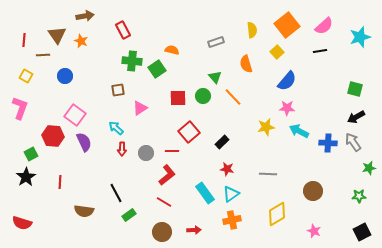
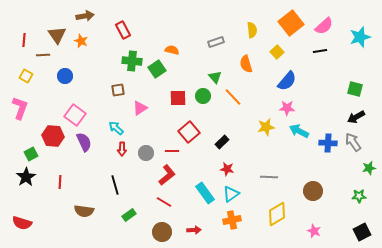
orange square at (287, 25): moved 4 px right, 2 px up
gray line at (268, 174): moved 1 px right, 3 px down
black line at (116, 193): moved 1 px left, 8 px up; rotated 12 degrees clockwise
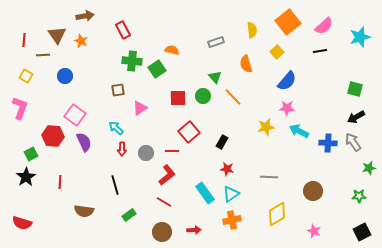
orange square at (291, 23): moved 3 px left, 1 px up
black rectangle at (222, 142): rotated 16 degrees counterclockwise
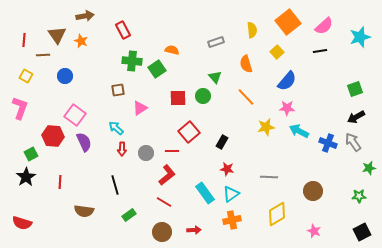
green square at (355, 89): rotated 35 degrees counterclockwise
orange line at (233, 97): moved 13 px right
blue cross at (328, 143): rotated 18 degrees clockwise
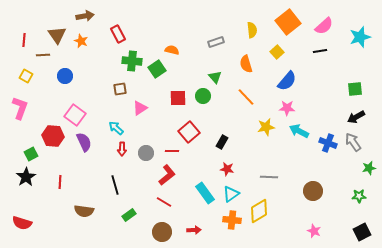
red rectangle at (123, 30): moved 5 px left, 4 px down
green square at (355, 89): rotated 14 degrees clockwise
brown square at (118, 90): moved 2 px right, 1 px up
yellow diamond at (277, 214): moved 18 px left, 3 px up
orange cross at (232, 220): rotated 18 degrees clockwise
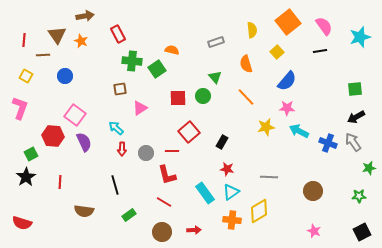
pink semicircle at (324, 26): rotated 84 degrees counterclockwise
red L-shape at (167, 175): rotated 115 degrees clockwise
cyan triangle at (231, 194): moved 2 px up
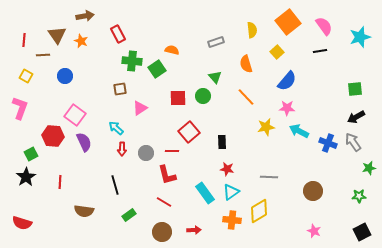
black rectangle at (222, 142): rotated 32 degrees counterclockwise
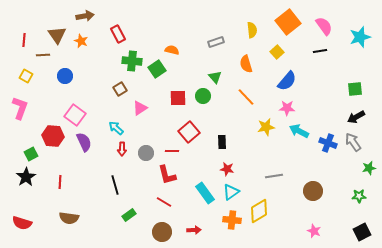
brown square at (120, 89): rotated 24 degrees counterclockwise
gray line at (269, 177): moved 5 px right, 1 px up; rotated 12 degrees counterclockwise
brown semicircle at (84, 211): moved 15 px left, 7 px down
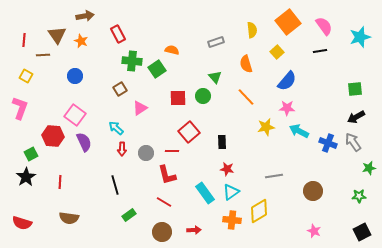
blue circle at (65, 76): moved 10 px right
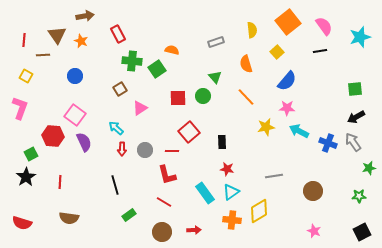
gray circle at (146, 153): moved 1 px left, 3 px up
